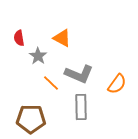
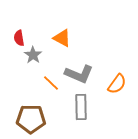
gray star: moved 5 px left, 1 px up
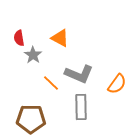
orange triangle: moved 2 px left
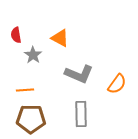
red semicircle: moved 3 px left, 3 px up
orange line: moved 26 px left, 7 px down; rotated 48 degrees counterclockwise
gray rectangle: moved 7 px down
